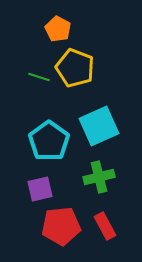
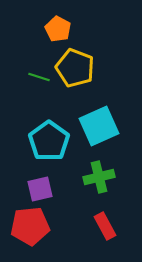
red pentagon: moved 31 px left
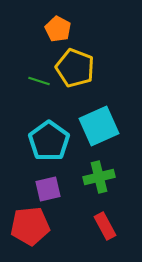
green line: moved 4 px down
purple square: moved 8 px right
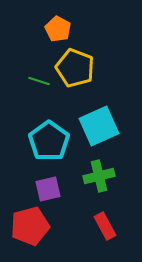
green cross: moved 1 px up
red pentagon: rotated 9 degrees counterclockwise
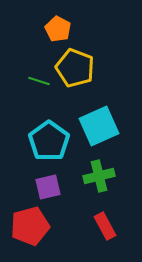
purple square: moved 2 px up
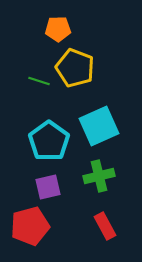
orange pentagon: rotated 30 degrees counterclockwise
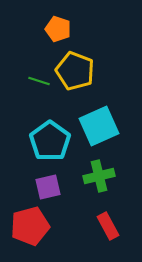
orange pentagon: rotated 20 degrees clockwise
yellow pentagon: moved 3 px down
cyan pentagon: moved 1 px right
red rectangle: moved 3 px right
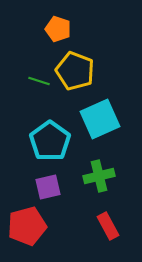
cyan square: moved 1 px right, 7 px up
red pentagon: moved 3 px left
